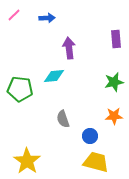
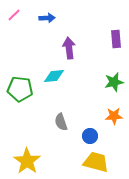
gray semicircle: moved 2 px left, 3 px down
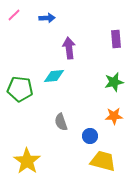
yellow trapezoid: moved 7 px right, 1 px up
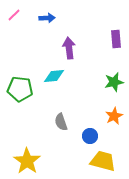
orange star: rotated 24 degrees counterclockwise
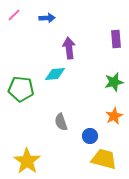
cyan diamond: moved 1 px right, 2 px up
green pentagon: moved 1 px right
yellow trapezoid: moved 1 px right, 2 px up
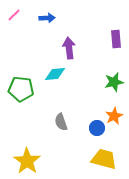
blue circle: moved 7 px right, 8 px up
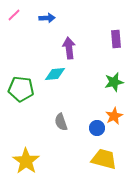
yellow star: moved 1 px left
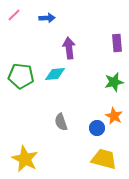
purple rectangle: moved 1 px right, 4 px down
green pentagon: moved 13 px up
orange star: rotated 18 degrees counterclockwise
yellow star: moved 1 px left, 2 px up; rotated 8 degrees counterclockwise
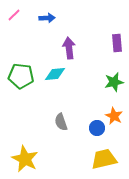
yellow trapezoid: rotated 28 degrees counterclockwise
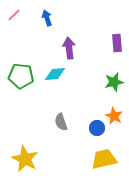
blue arrow: rotated 105 degrees counterclockwise
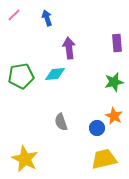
green pentagon: rotated 15 degrees counterclockwise
